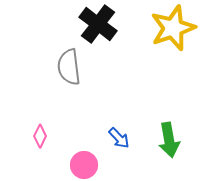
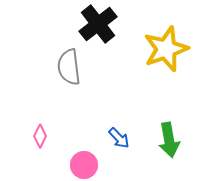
black cross: rotated 15 degrees clockwise
yellow star: moved 7 px left, 21 px down
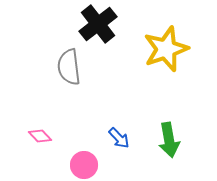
pink diamond: rotated 70 degrees counterclockwise
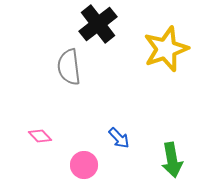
green arrow: moved 3 px right, 20 px down
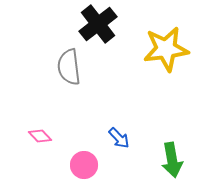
yellow star: rotated 12 degrees clockwise
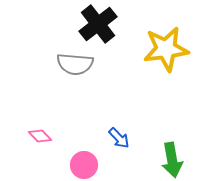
gray semicircle: moved 6 px right, 3 px up; rotated 78 degrees counterclockwise
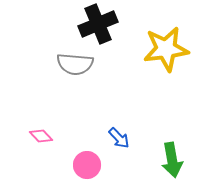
black cross: rotated 15 degrees clockwise
pink diamond: moved 1 px right
pink circle: moved 3 px right
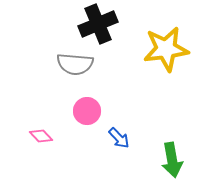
pink circle: moved 54 px up
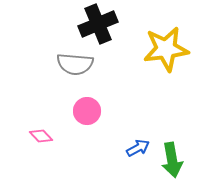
blue arrow: moved 19 px right, 10 px down; rotated 75 degrees counterclockwise
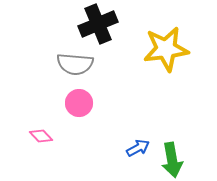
pink circle: moved 8 px left, 8 px up
